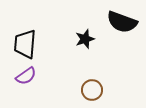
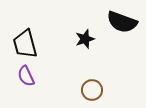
black trapezoid: rotated 20 degrees counterclockwise
purple semicircle: rotated 100 degrees clockwise
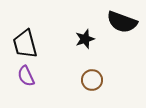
brown circle: moved 10 px up
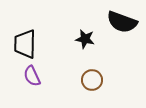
black star: rotated 30 degrees clockwise
black trapezoid: rotated 16 degrees clockwise
purple semicircle: moved 6 px right
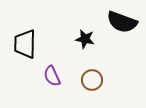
purple semicircle: moved 20 px right
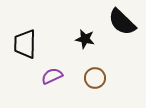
black semicircle: rotated 24 degrees clockwise
purple semicircle: rotated 90 degrees clockwise
brown circle: moved 3 px right, 2 px up
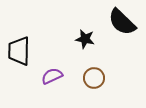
black trapezoid: moved 6 px left, 7 px down
brown circle: moved 1 px left
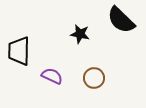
black semicircle: moved 1 px left, 2 px up
black star: moved 5 px left, 5 px up
purple semicircle: rotated 50 degrees clockwise
